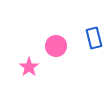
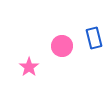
pink circle: moved 6 px right
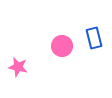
pink star: moved 11 px left; rotated 24 degrees counterclockwise
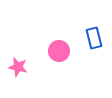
pink circle: moved 3 px left, 5 px down
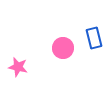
pink circle: moved 4 px right, 3 px up
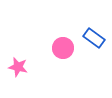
blue rectangle: rotated 40 degrees counterclockwise
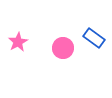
pink star: moved 25 px up; rotated 30 degrees clockwise
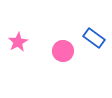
pink circle: moved 3 px down
